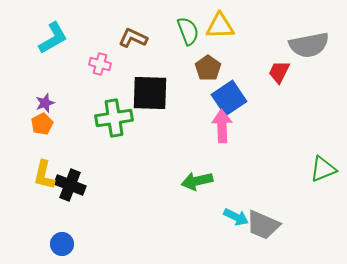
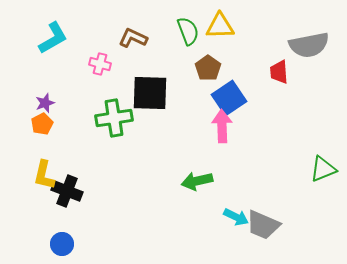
red trapezoid: rotated 30 degrees counterclockwise
black cross: moved 3 px left, 6 px down
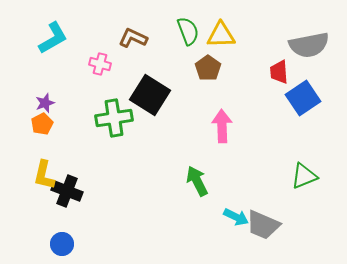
yellow triangle: moved 1 px right, 9 px down
black square: moved 2 px down; rotated 30 degrees clockwise
blue square: moved 74 px right
green triangle: moved 19 px left, 7 px down
green arrow: rotated 76 degrees clockwise
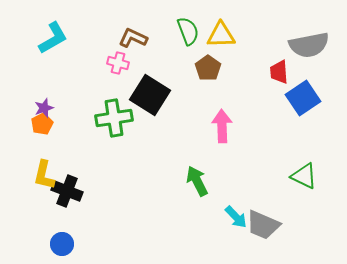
pink cross: moved 18 px right, 1 px up
purple star: moved 1 px left, 5 px down
green triangle: rotated 48 degrees clockwise
cyan arrow: rotated 20 degrees clockwise
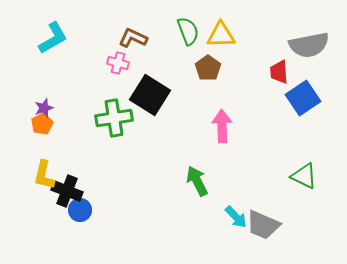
blue circle: moved 18 px right, 34 px up
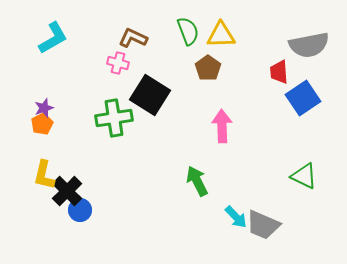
black cross: rotated 24 degrees clockwise
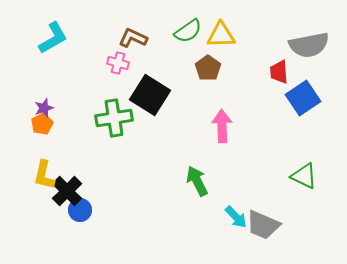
green semicircle: rotated 76 degrees clockwise
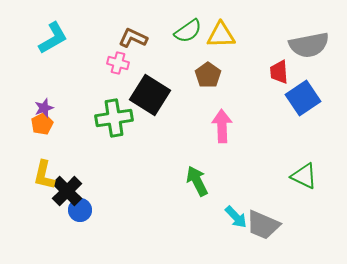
brown pentagon: moved 7 px down
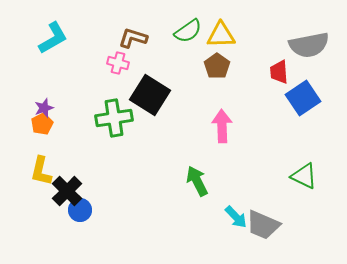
brown L-shape: rotated 8 degrees counterclockwise
brown pentagon: moved 9 px right, 9 px up
yellow L-shape: moved 3 px left, 4 px up
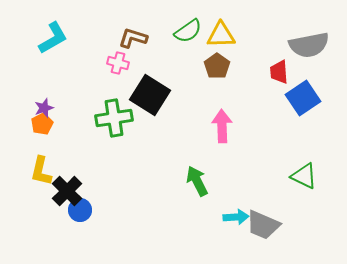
cyan arrow: rotated 50 degrees counterclockwise
